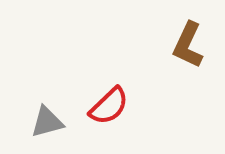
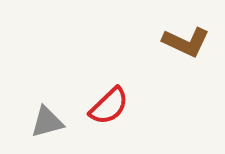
brown L-shape: moved 2 px left, 3 px up; rotated 90 degrees counterclockwise
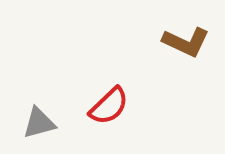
gray triangle: moved 8 px left, 1 px down
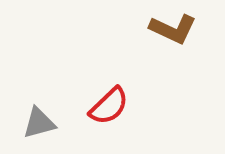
brown L-shape: moved 13 px left, 13 px up
